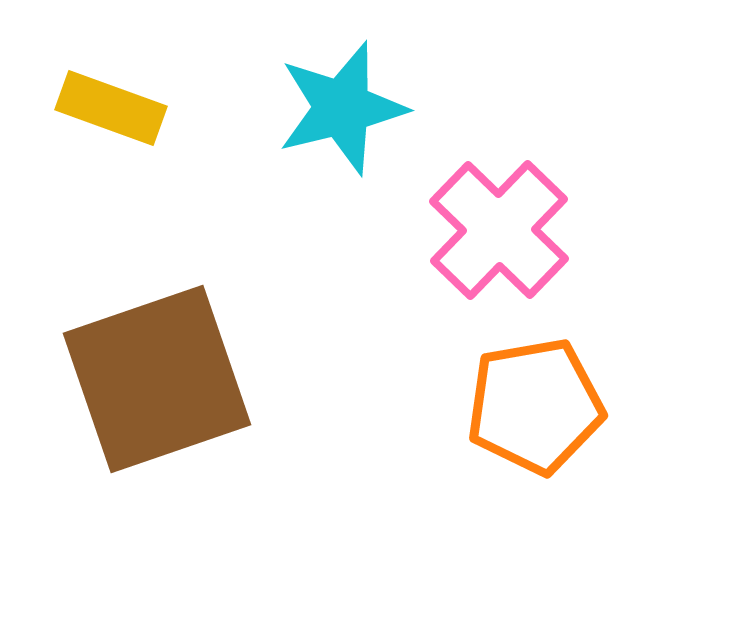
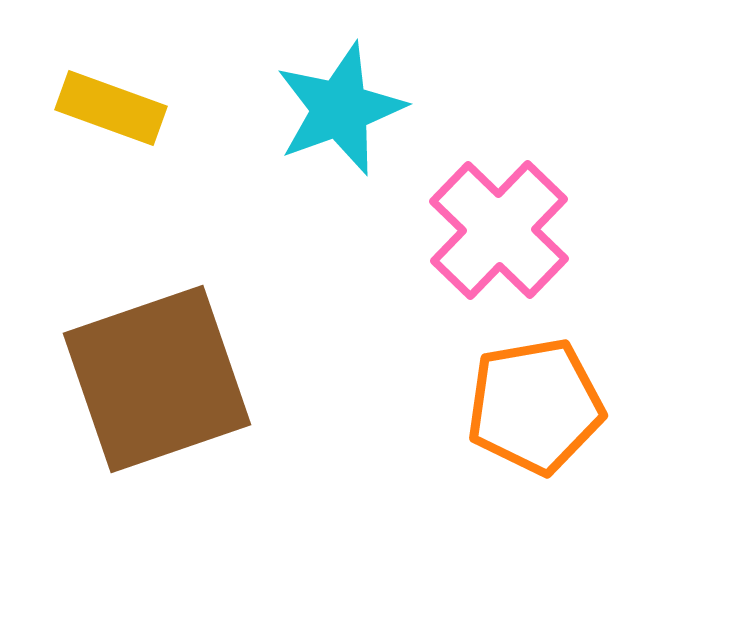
cyan star: moved 2 px left, 1 px down; rotated 6 degrees counterclockwise
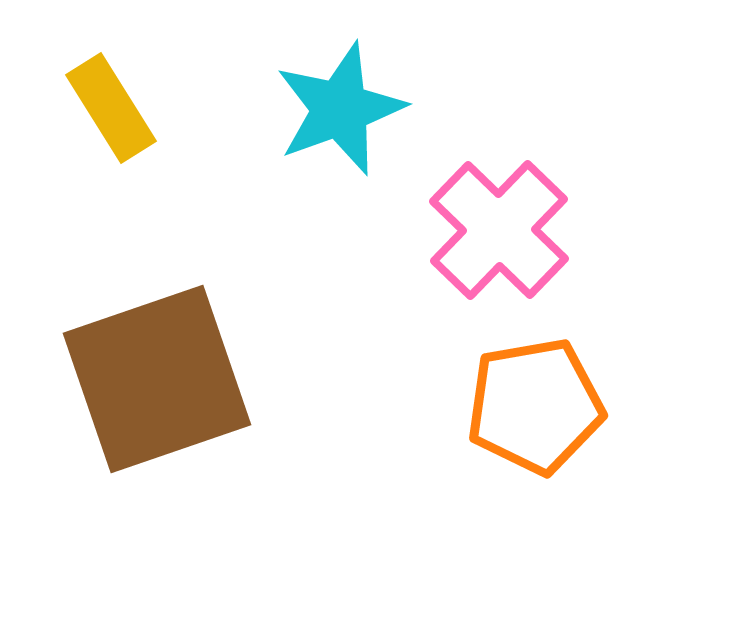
yellow rectangle: rotated 38 degrees clockwise
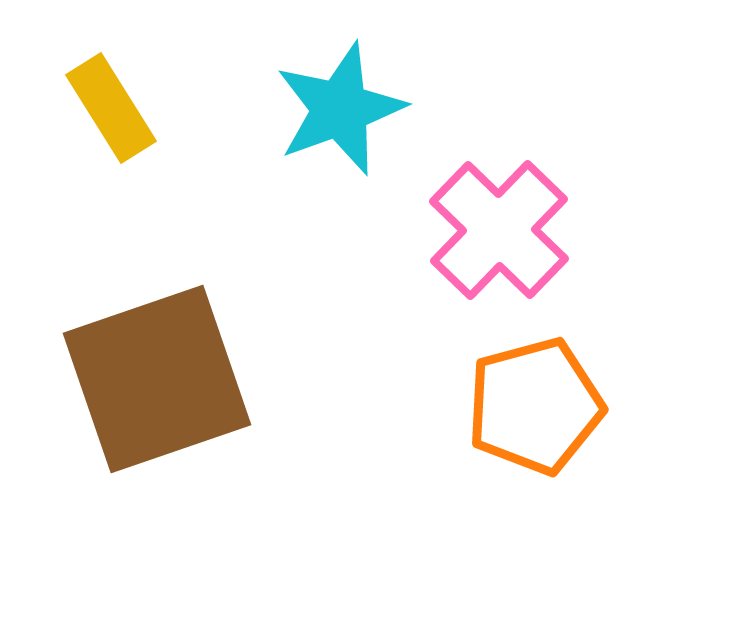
orange pentagon: rotated 5 degrees counterclockwise
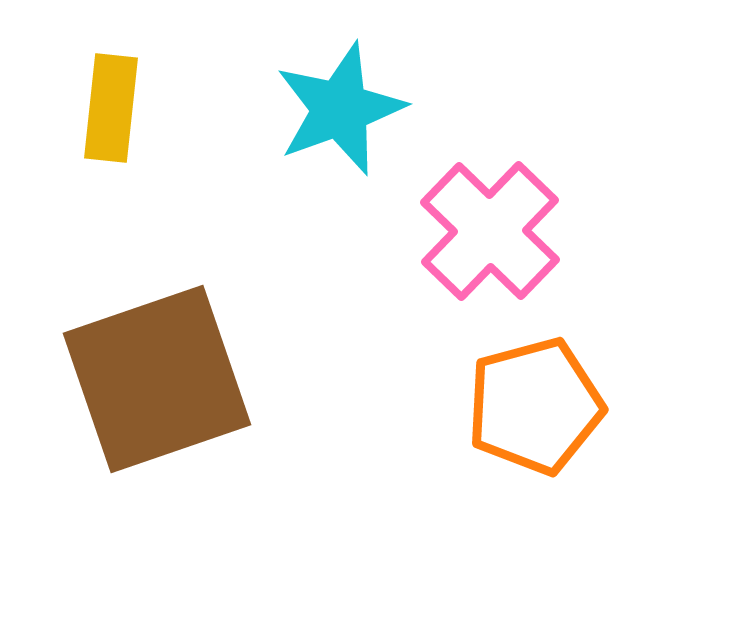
yellow rectangle: rotated 38 degrees clockwise
pink cross: moved 9 px left, 1 px down
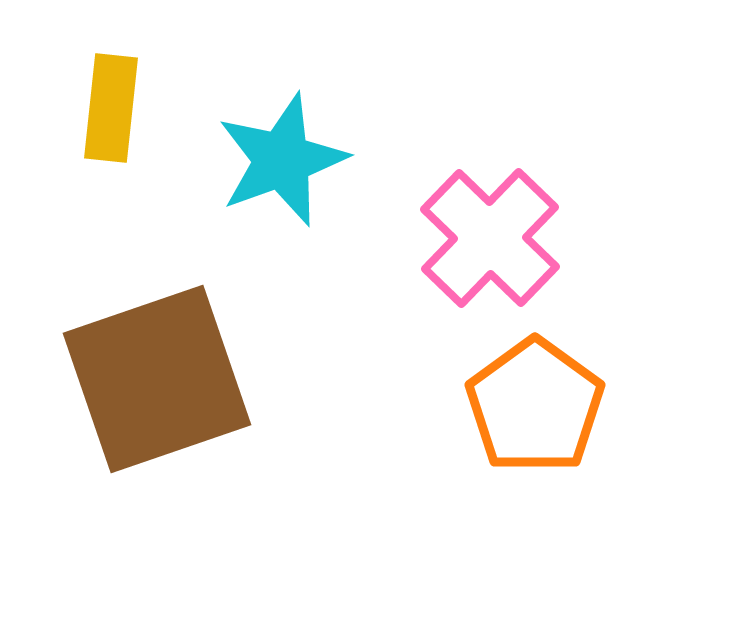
cyan star: moved 58 px left, 51 px down
pink cross: moved 7 px down
orange pentagon: rotated 21 degrees counterclockwise
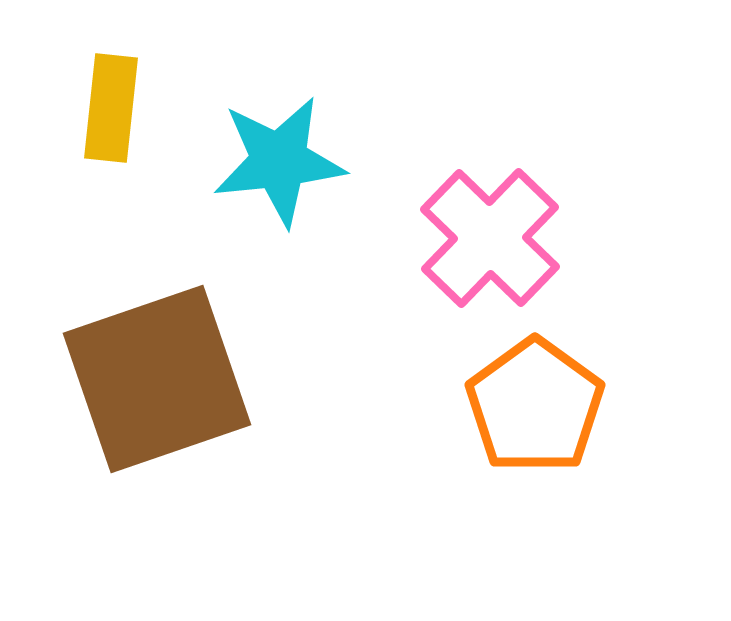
cyan star: moved 3 px left, 1 px down; rotated 14 degrees clockwise
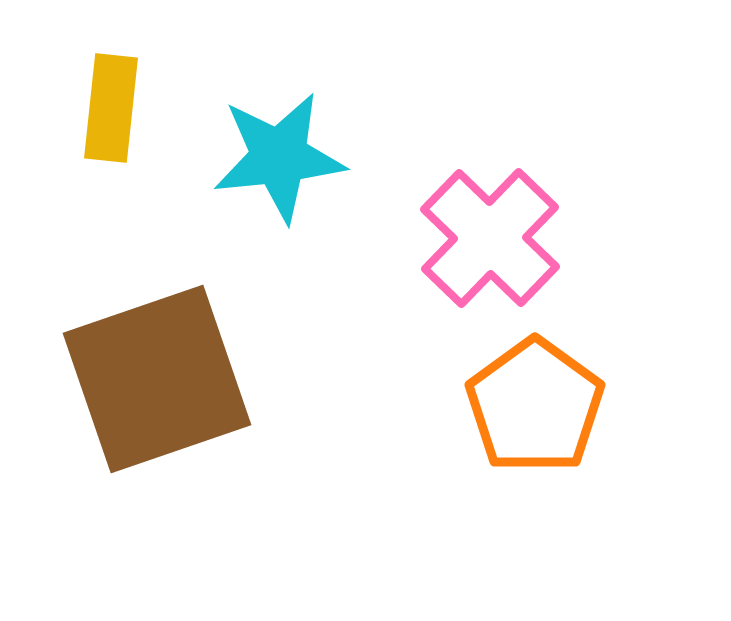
cyan star: moved 4 px up
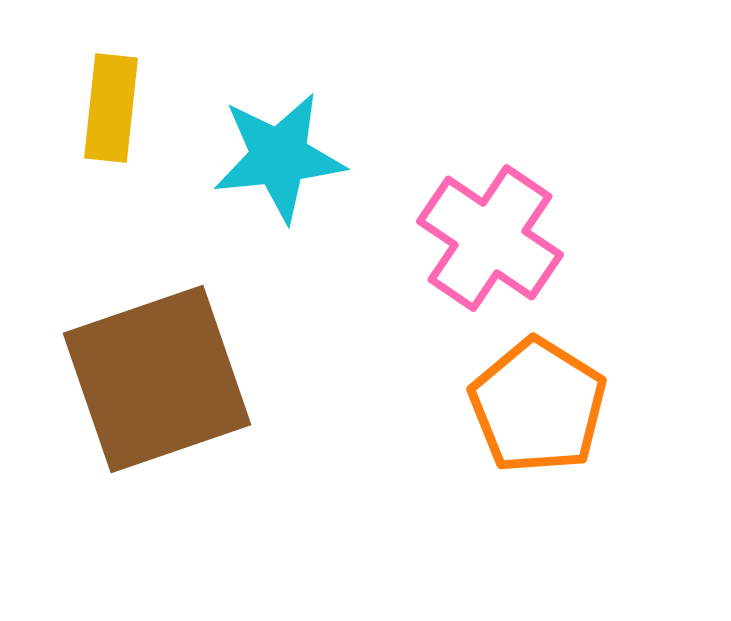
pink cross: rotated 10 degrees counterclockwise
orange pentagon: moved 3 px right; rotated 4 degrees counterclockwise
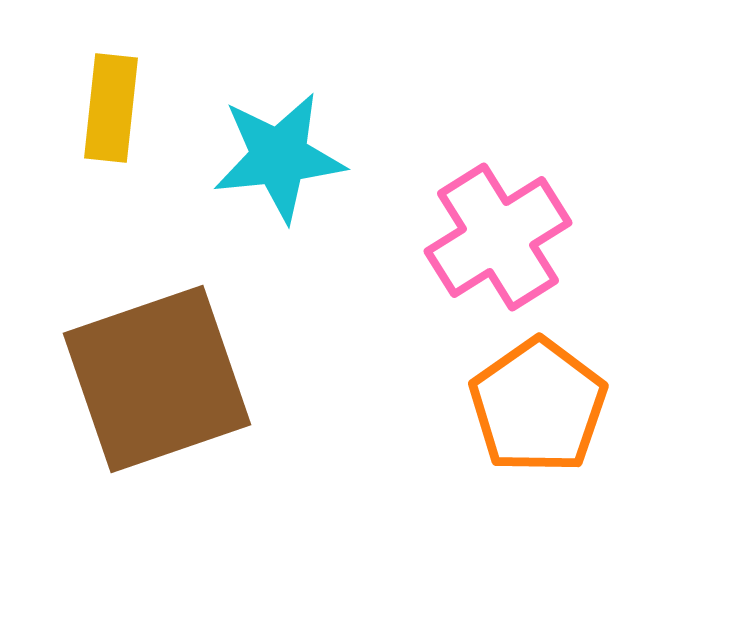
pink cross: moved 8 px right, 1 px up; rotated 24 degrees clockwise
orange pentagon: rotated 5 degrees clockwise
